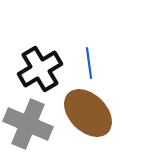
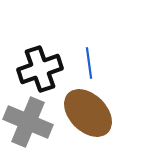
black cross: rotated 12 degrees clockwise
gray cross: moved 2 px up
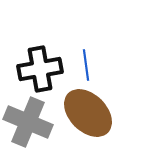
blue line: moved 3 px left, 2 px down
black cross: rotated 9 degrees clockwise
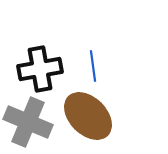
blue line: moved 7 px right, 1 px down
brown ellipse: moved 3 px down
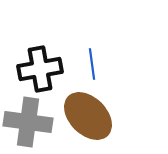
blue line: moved 1 px left, 2 px up
gray cross: rotated 15 degrees counterclockwise
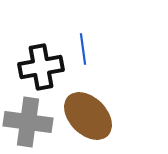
blue line: moved 9 px left, 15 px up
black cross: moved 1 px right, 2 px up
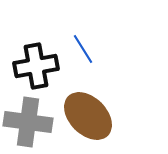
blue line: rotated 24 degrees counterclockwise
black cross: moved 5 px left, 1 px up
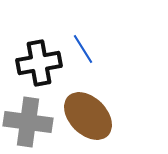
black cross: moved 3 px right, 3 px up
